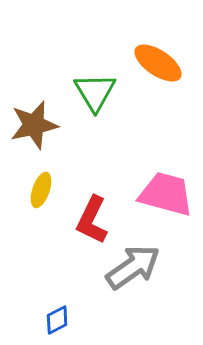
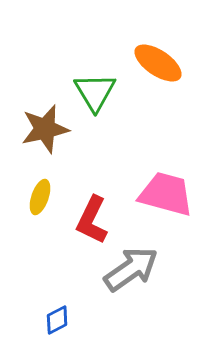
brown star: moved 11 px right, 4 px down
yellow ellipse: moved 1 px left, 7 px down
gray arrow: moved 2 px left, 2 px down
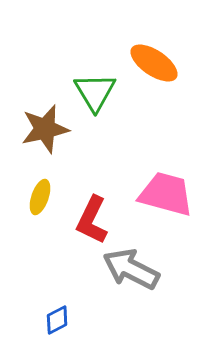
orange ellipse: moved 4 px left
gray arrow: rotated 118 degrees counterclockwise
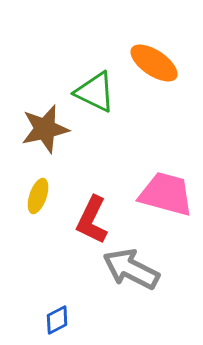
green triangle: rotated 33 degrees counterclockwise
yellow ellipse: moved 2 px left, 1 px up
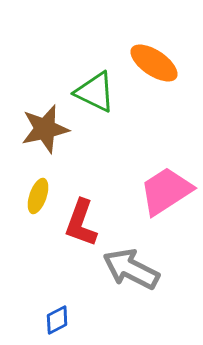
pink trapezoid: moved 3 px up; rotated 48 degrees counterclockwise
red L-shape: moved 11 px left, 3 px down; rotated 6 degrees counterclockwise
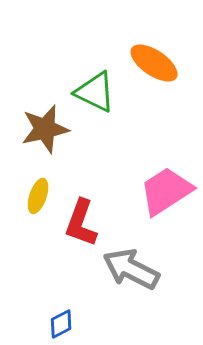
blue diamond: moved 4 px right, 4 px down
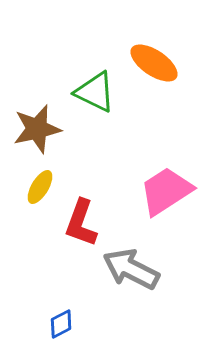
brown star: moved 8 px left
yellow ellipse: moved 2 px right, 9 px up; rotated 12 degrees clockwise
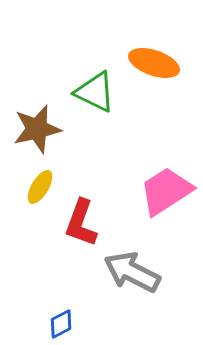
orange ellipse: rotated 15 degrees counterclockwise
gray arrow: moved 1 px right, 3 px down
